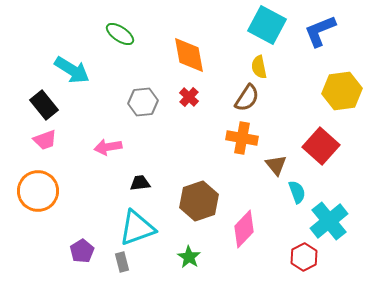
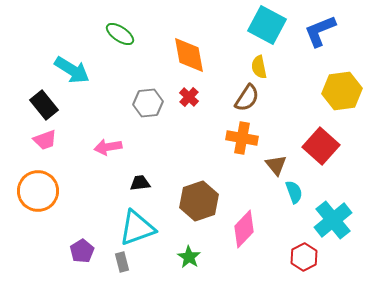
gray hexagon: moved 5 px right, 1 px down
cyan semicircle: moved 3 px left
cyan cross: moved 4 px right, 1 px up
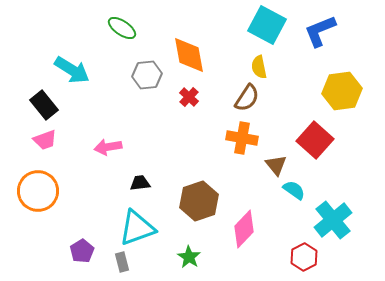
green ellipse: moved 2 px right, 6 px up
gray hexagon: moved 1 px left, 28 px up
red square: moved 6 px left, 6 px up
cyan semicircle: moved 2 px up; rotated 35 degrees counterclockwise
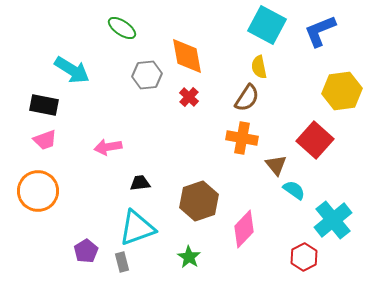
orange diamond: moved 2 px left, 1 px down
black rectangle: rotated 40 degrees counterclockwise
purple pentagon: moved 4 px right
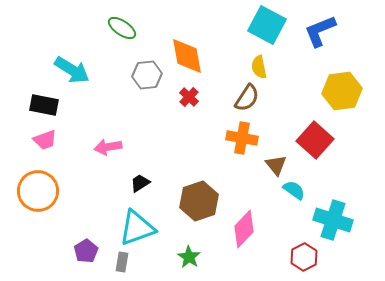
black trapezoid: rotated 25 degrees counterclockwise
cyan cross: rotated 33 degrees counterclockwise
gray rectangle: rotated 24 degrees clockwise
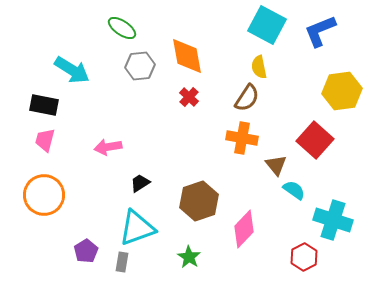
gray hexagon: moved 7 px left, 9 px up
pink trapezoid: rotated 125 degrees clockwise
orange circle: moved 6 px right, 4 px down
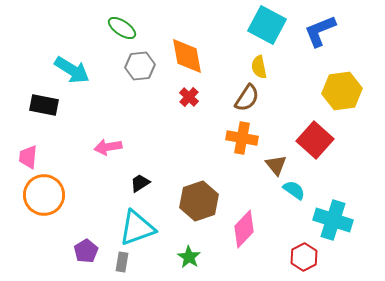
pink trapezoid: moved 17 px left, 17 px down; rotated 10 degrees counterclockwise
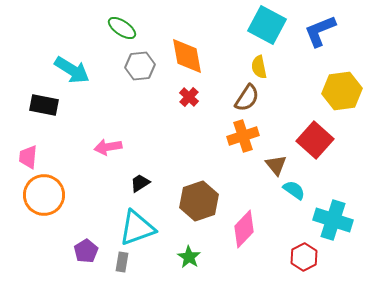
orange cross: moved 1 px right, 2 px up; rotated 28 degrees counterclockwise
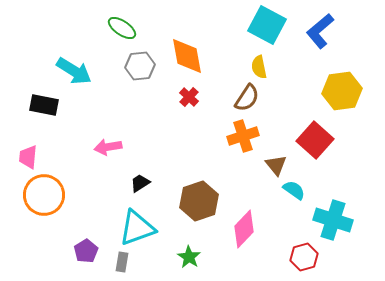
blue L-shape: rotated 18 degrees counterclockwise
cyan arrow: moved 2 px right, 1 px down
red hexagon: rotated 12 degrees clockwise
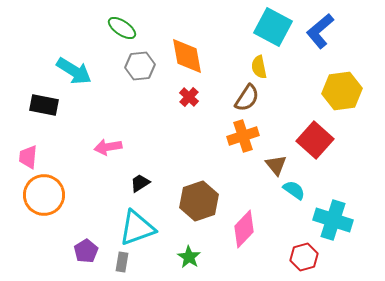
cyan square: moved 6 px right, 2 px down
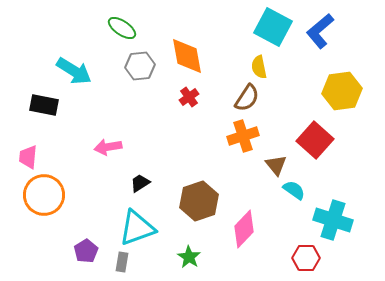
red cross: rotated 12 degrees clockwise
red hexagon: moved 2 px right, 1 px down; rotated 16 degrees clockwise
